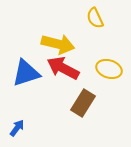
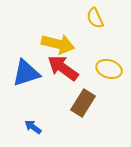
red arrow: rotated 8 degrees clockwise
blue arrow: moved 16 px right, 1 px up; rotated 90 degrees counterclockwise
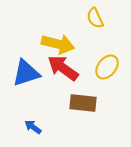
yellow ellipse: moved 2 px left, 2 px up; rotated 70 degrees counterclockwise
brown rectangle: rotated 64 degrees clockwise
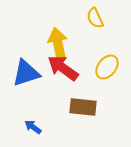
yellow arrow: rotated 116 degrees counterclockwise
brown rectangle: moved 4 px down
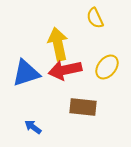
red arrow: moved 2 px right, 2 px down; rotated 48 degrees counterclockwise
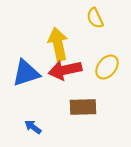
brown rectangle: rotated 8 degrees counterclockwise
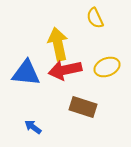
yellow ellipse: rotated 30 degrees clockwise
blue triangle: rotated 24 degrees clockwise
brown rectangle: rotated 20 degrees clockwise
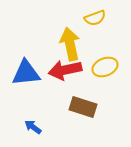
yellow semicircle: rotated 85 degrees counterclockwise
yellow arrow: moved 12 px right
yellow ellipse: moved 2 px left
blue triangle: rotated 12 degrees counterclockwise
